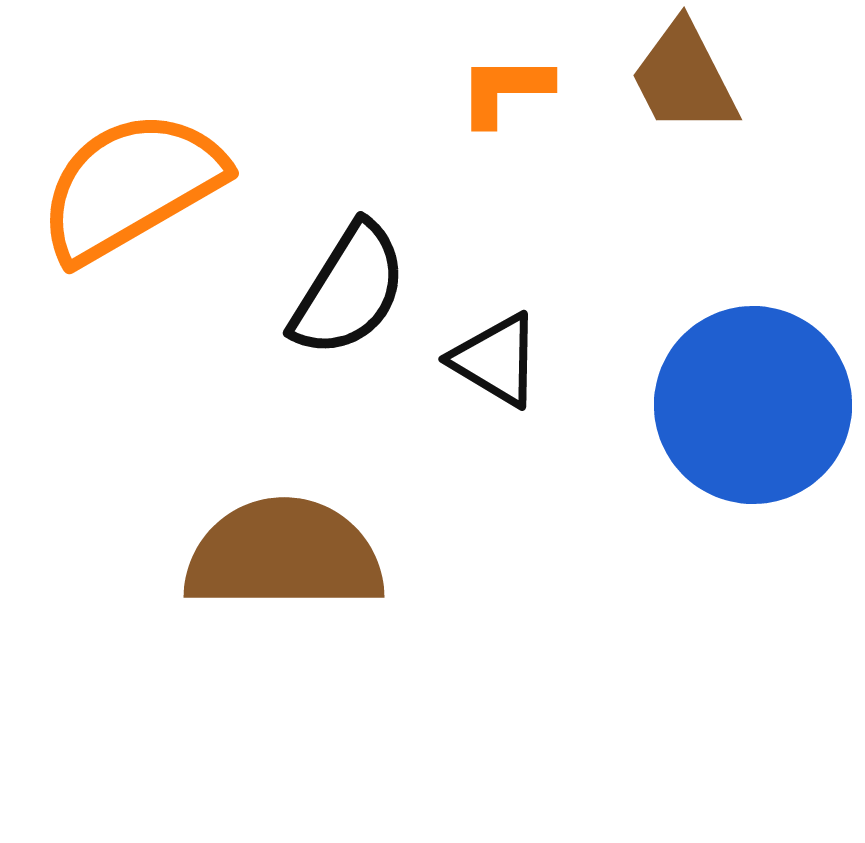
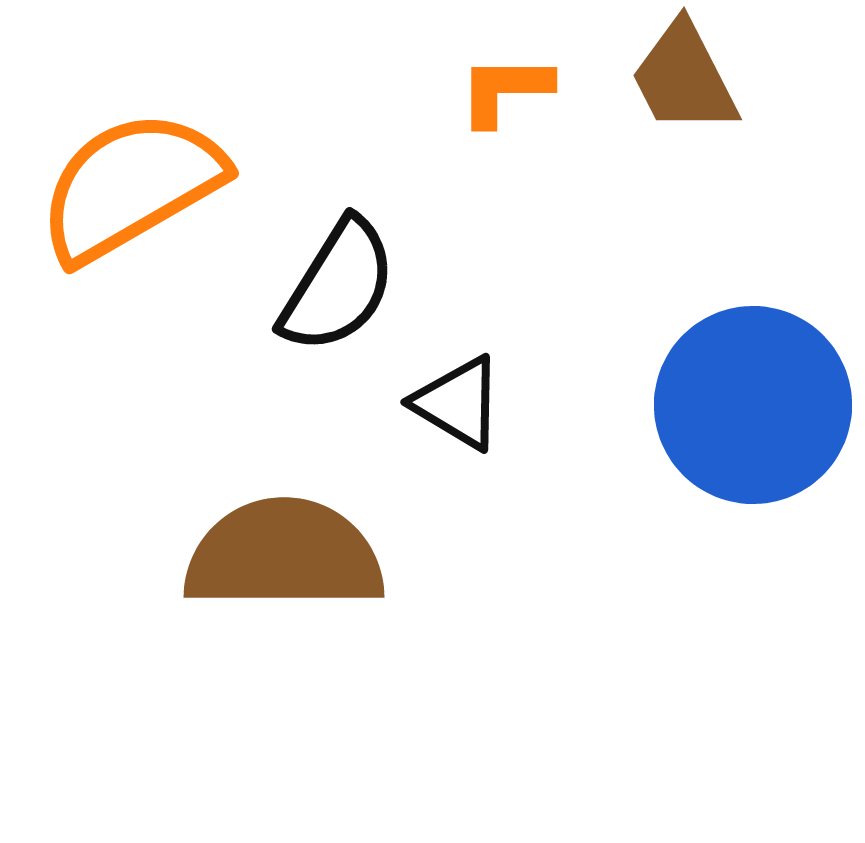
black semicircle: moved 11 px left, 4 px up
black triangle: moved 38 px left, 43 px down
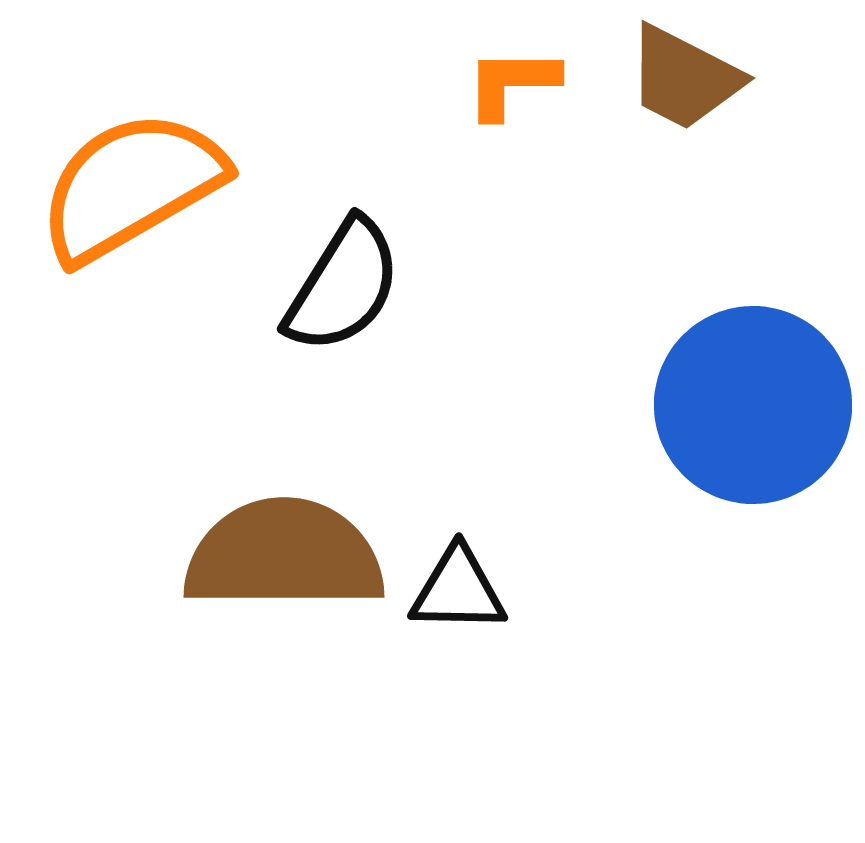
brown trapezoid: rotated 36 degrees counterclockwise
orange L-shape: moved 7 px right, 7 px up
black semicircle: moved 5 px right
black triangle: moved 187 px down; rotated 30 degrees counterclockwise
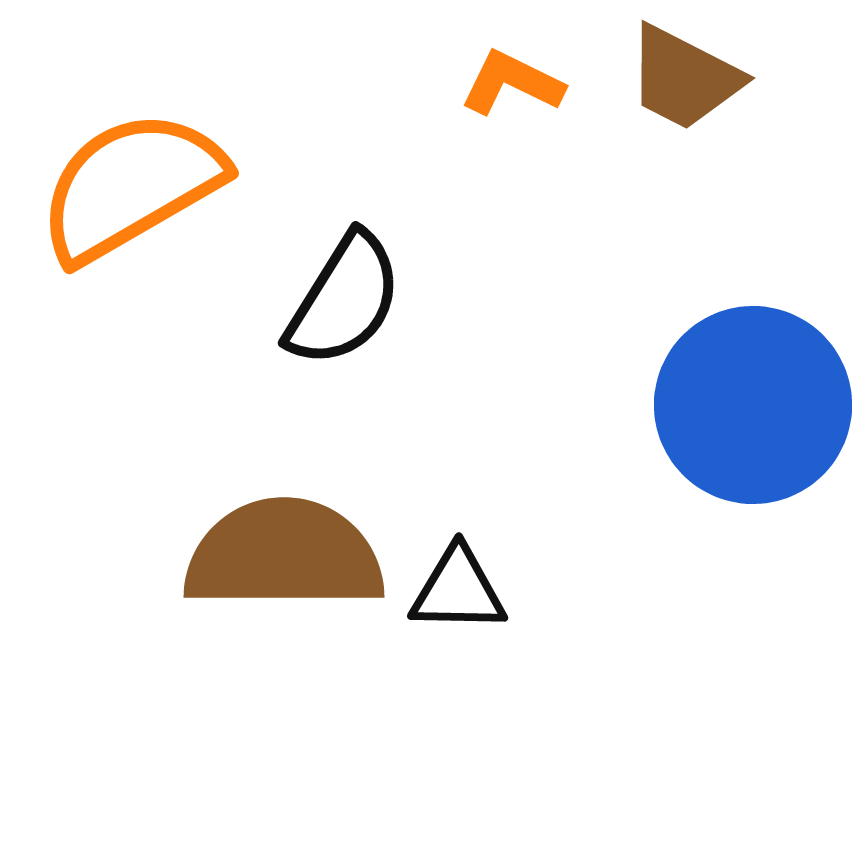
orange L-shape: rotated 26 degrees clockwise
black semicircle: moved 1 px right, 14 px down
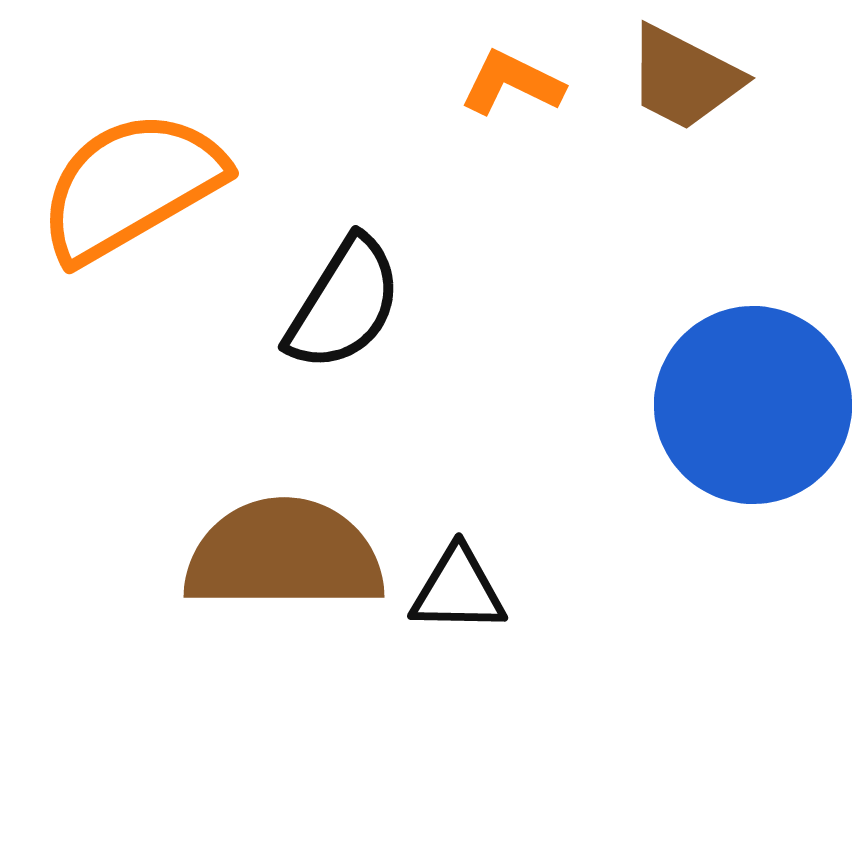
black semicircle: moved 4 px down
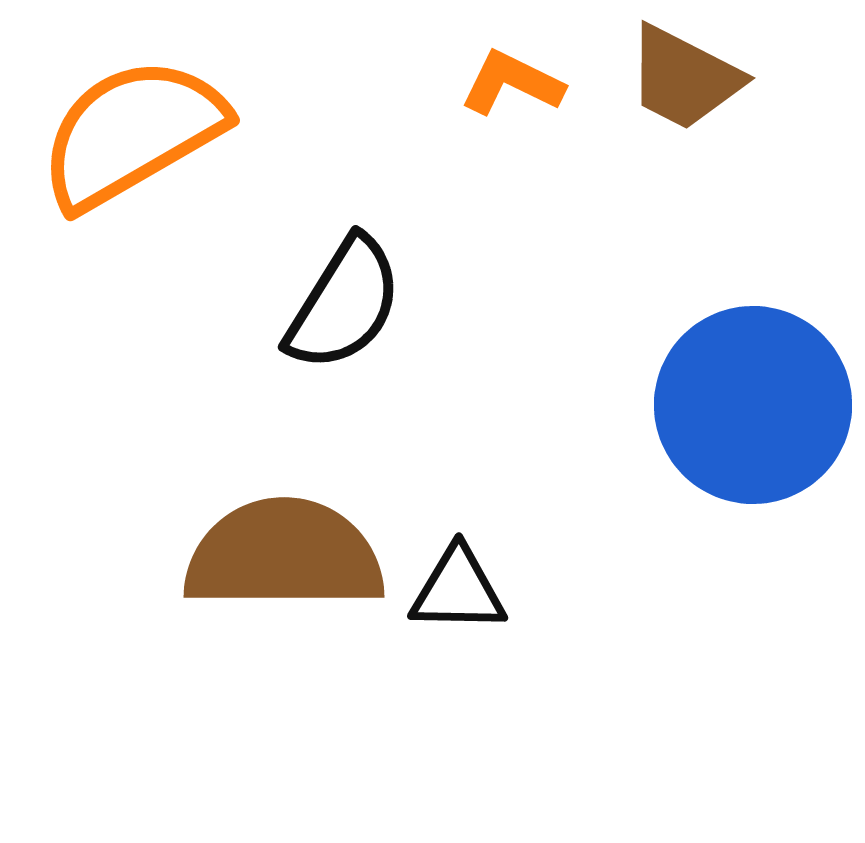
orange semicircle: moved 1 px right, 53 px up
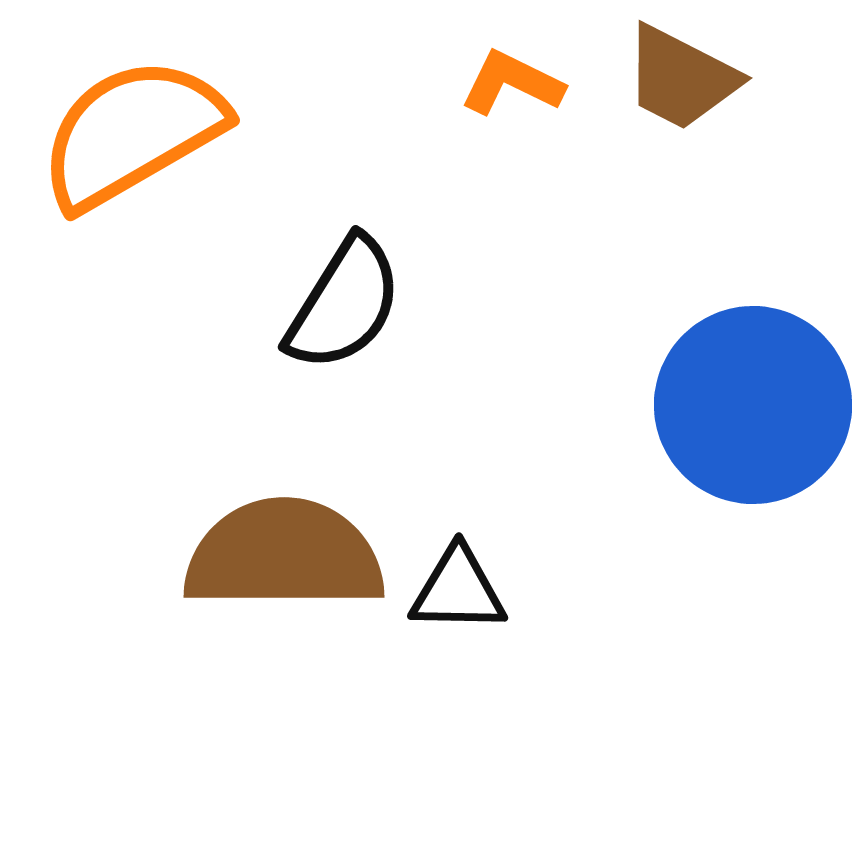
brown trapezoid: moved 3 px left
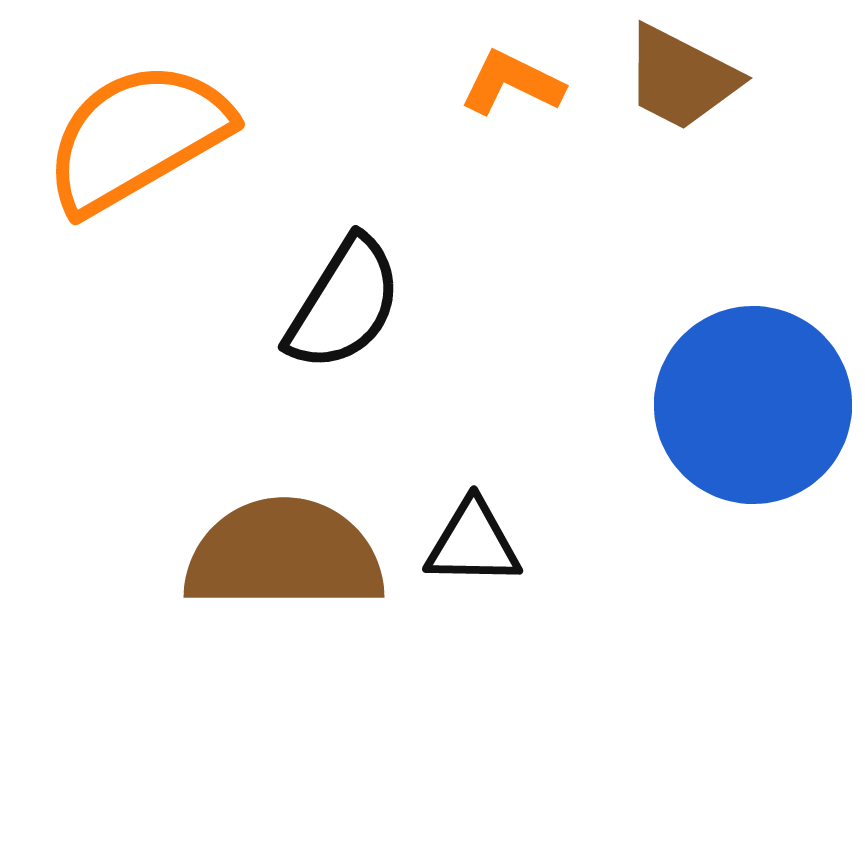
orange semicircle: moved 5 px right, 4 px down
black triangle: moved 15 px right, 47 px up
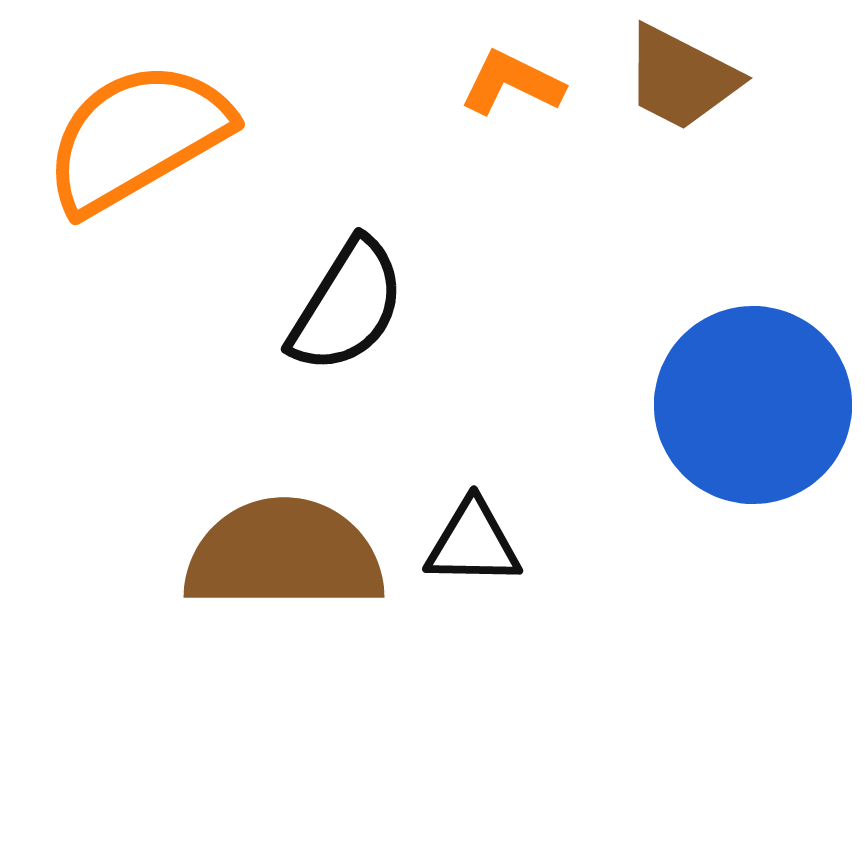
black semicircle: moved 3 px right, 2 px down
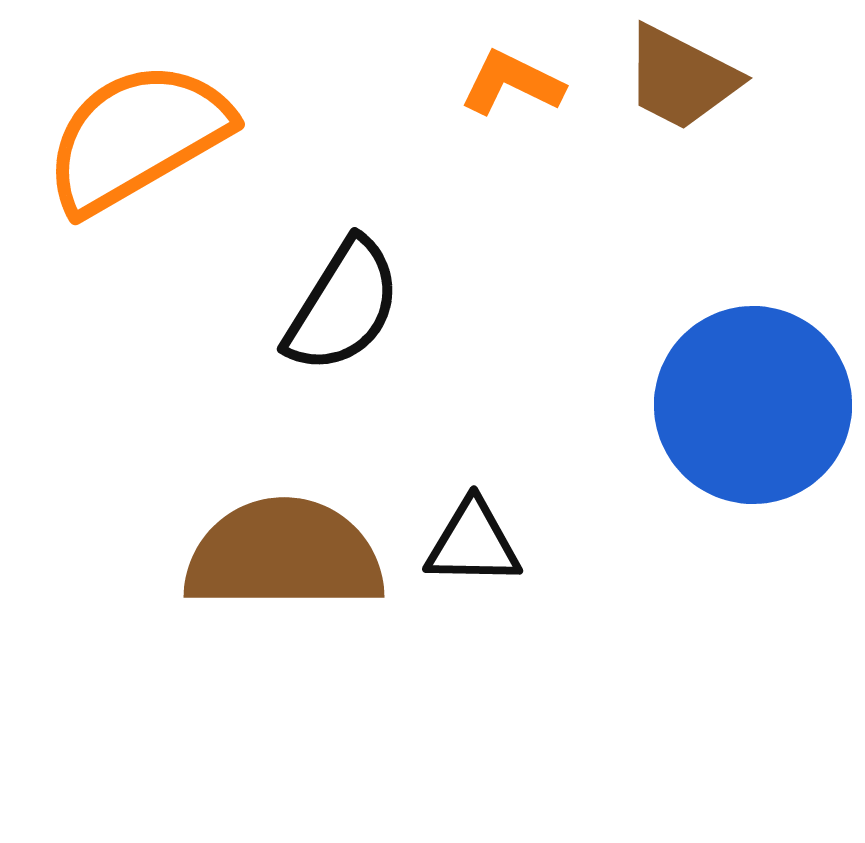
black semicircle: moved 4 px left
